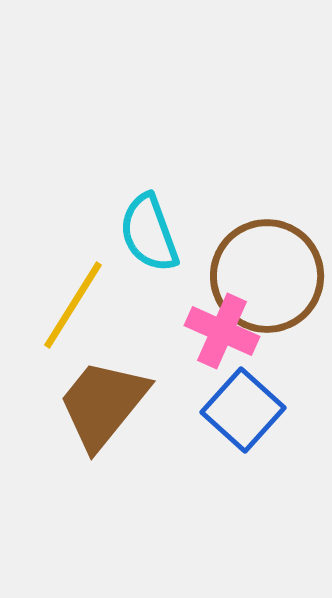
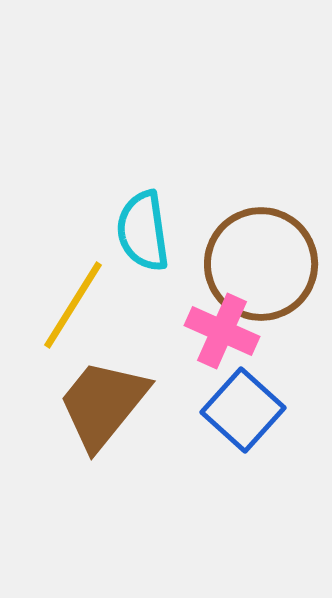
cyan semicircle: moved 6 px left, 2 px up; rotated 12 degrees clockwise
brown circle: moved 6 px left, 12 px up
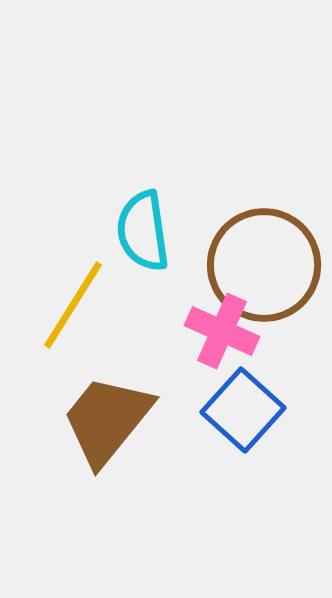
brown circle: moved 3 px right, 1 px down
brown trapezoid: moved 4 px right, 16 px down
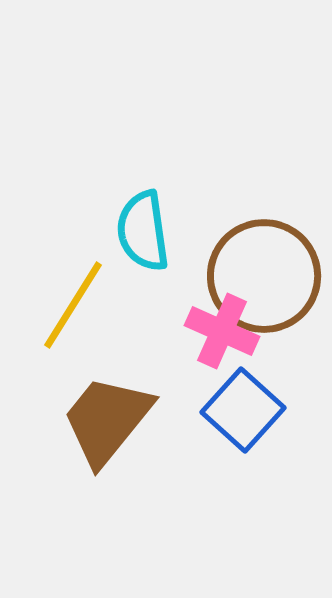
brown circle: moved 11 px down
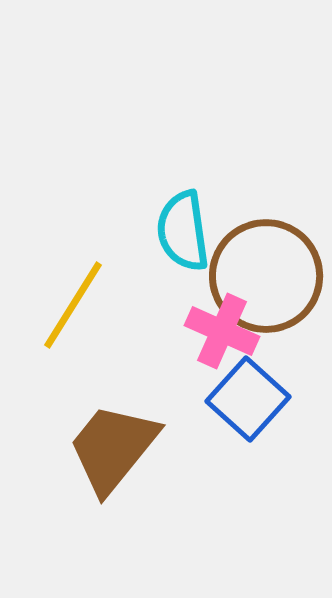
cyan semicircle: moved 40 px right
brown circle: moved 2 px right
blue square: moved 5 px right, 11 px up
brown trapezoid: moved 6 px right, 28 px down
